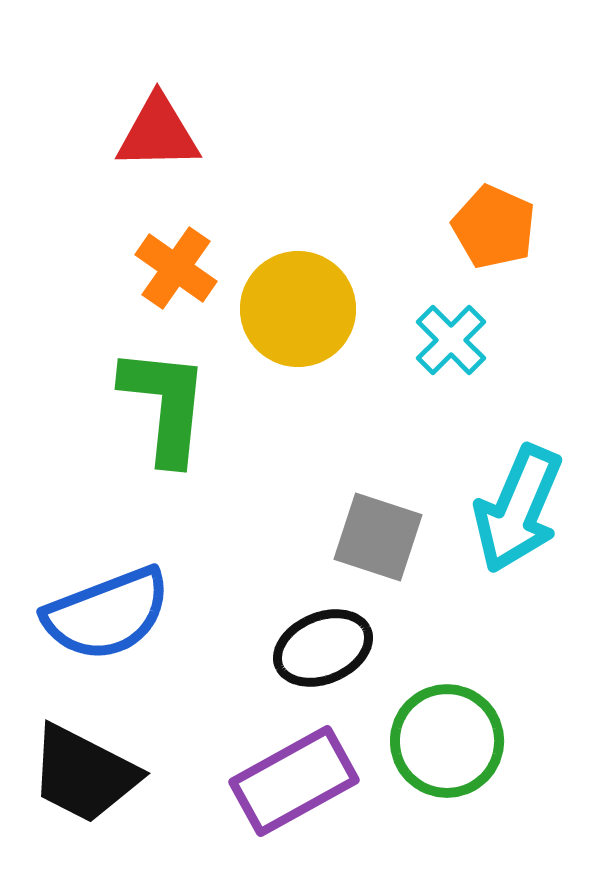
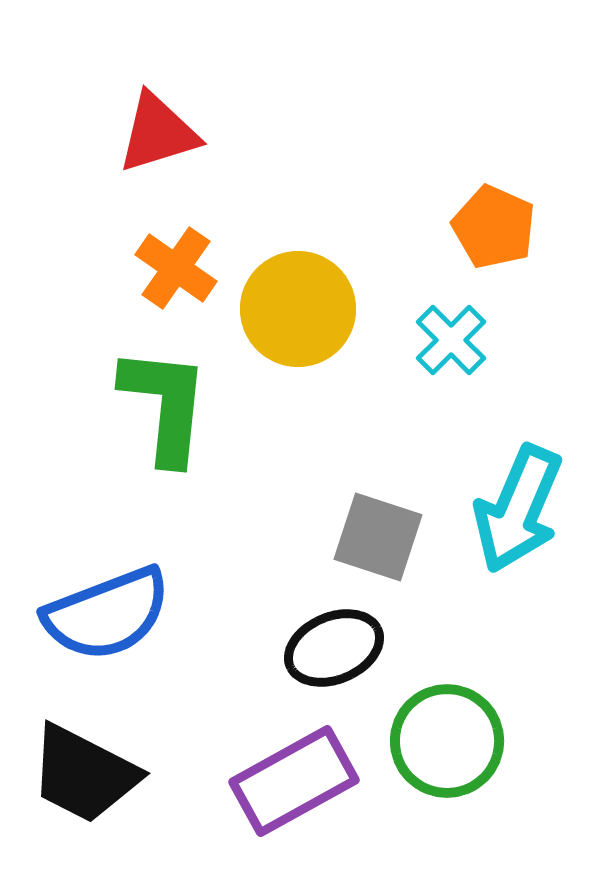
red triangle: rotated 16 degrees counterclockwise
black ellipse: moved 11 px right
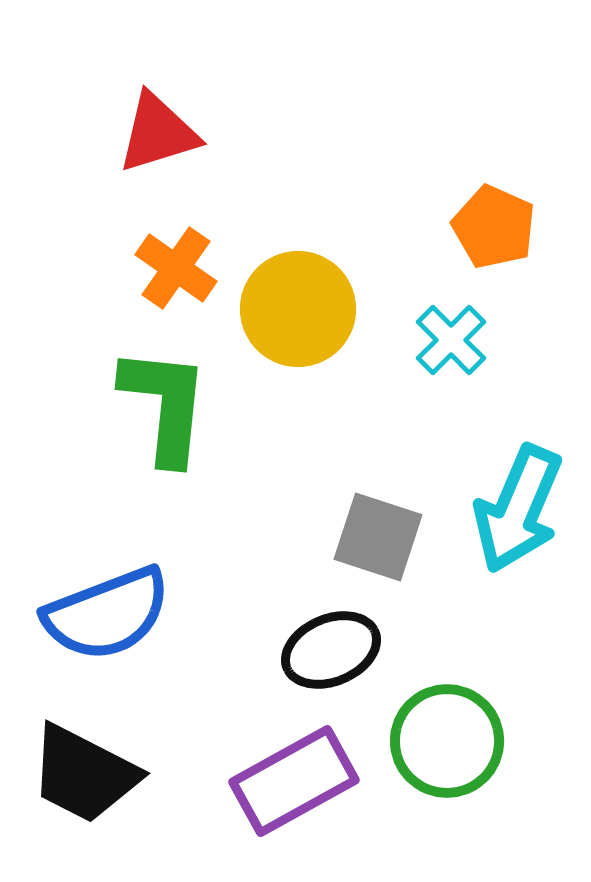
black ellipse: moved 3 px left, 2 px down
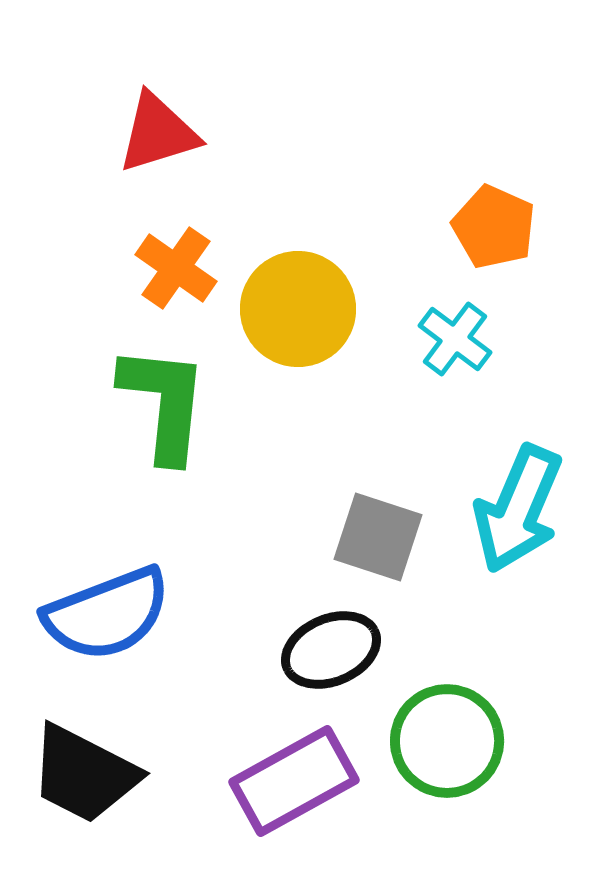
cyan cross: moved 4 px right, 1 px up; rotated 8 degrees counterclockwise
green L-shape: moved 1 px left, 2 px up
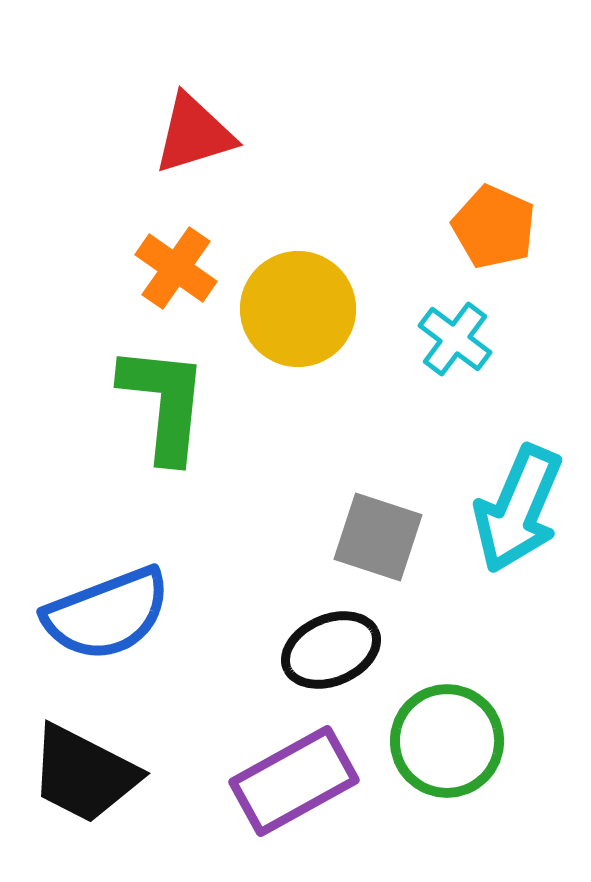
red triangle: moved 36 px right, 1 px down
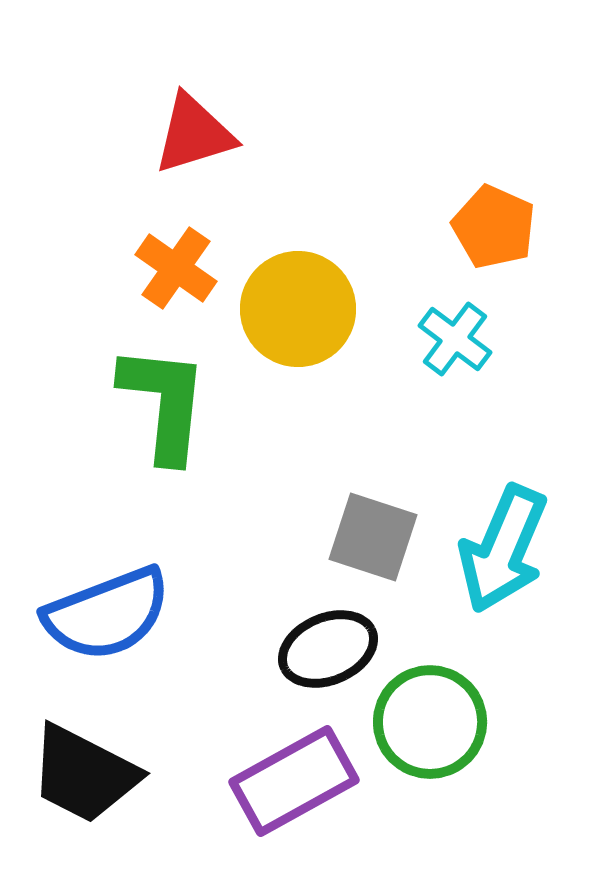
cyan arrow: moved 15 px left, 40 px down
gray square: moved 5 px left
black ellipse: moved 3 px left, 1 px up
green circle: moved 17 px left, 19 px up
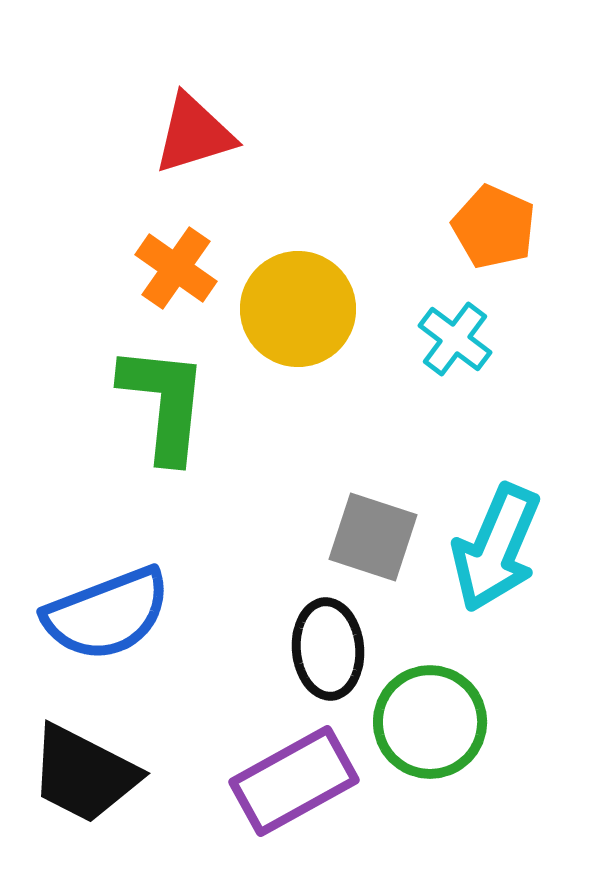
cyan arrow: moved 7 px left, 1 px up
black ellipse: rotated 72 degrees counterclockwise
